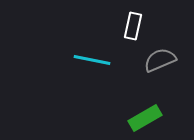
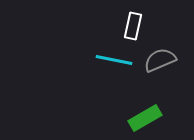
cyan line: moved 22 px right
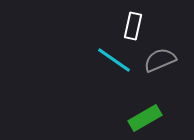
cyan line: rotated 24 degrees clockwise
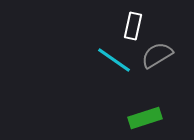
gray semicircle: moved 3 px left, 5 px up; rotated 8 degrees counterclockwise
green rectangle: rotated 12 degrees clockwise
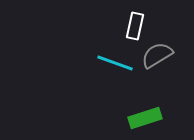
white rectangle: moved 2 px right
cyan line: moved 1 px right, 3 px down; rotated 15 degrees counterclockwise
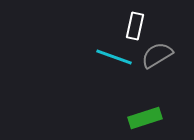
cyan line: moved 1 px left, 6 px up
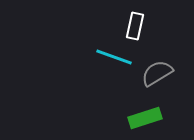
gray semicircle: moved 18 px down
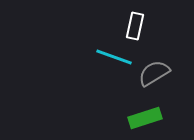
gray semicircle: moved 3 px left
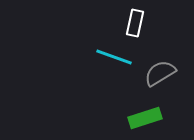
white rectangle: moved 3 px up
gray semicircle: moved 6 px right
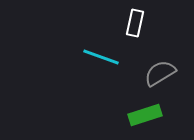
cyan line: moved 13 px left
green rectangle: moved 3 px up
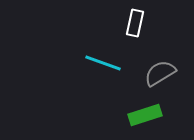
cyan line: moved 2 px right, 6 px down
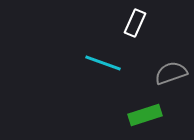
white rectangle: rotated 12 degrees clockwise
gray semicircle: moved 11 px right; rotated 12 degrees clockwise
